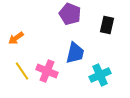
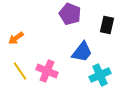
blue trapezoid: moved 7 px right, 1 px up; rotated 25 degrees clockwise
yellow line: moved 2 px left
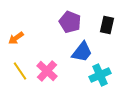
purple pentagon: moved 8 px down
pink cross: rotated 20 degrees clockwise
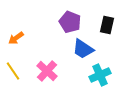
blue trapezoid: moved 1 px right, 3 px up; rotated 85 degrees clockwise
yellow line: moved 7 px left
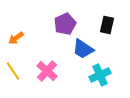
purple pentagon: moved 5 px left, 2 px down; rotated 25 degrees clockwise
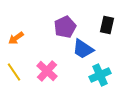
purple pentagon: moved 3 px down
yellow line: moved 1 px right, 1 px down
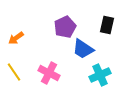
pink cross: moved 2 px right, 2 px down; rotated 15 degrees counterclockwise
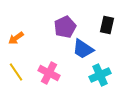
yellow line: moved 2 px right
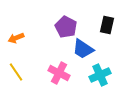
purple pentagon: moved 1 px right; rotated 20 degrees counterclockwise
orange arrow: rotated 14 degrees clockwise
pink cross: moved 10 px right
